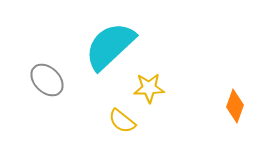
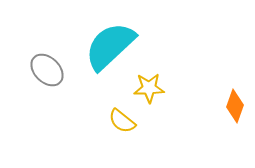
gray ellipse: moved 10 px up
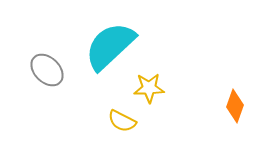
yellow semicircle: rotated 12 degrees counterclockwise
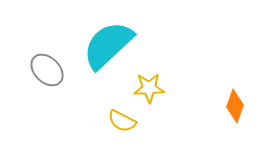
cyan semicircle: moved 2 px left, 1 px up
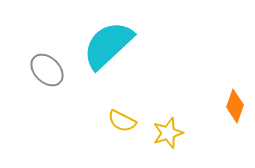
yellow star: moved 19 px right, 45 px down; rotated 16 degrees counterclockwise
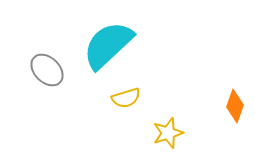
yellow semicircle: moved 4 px right, 23 px up; rotated 44 degrees counterclockwise
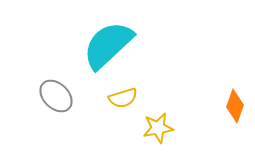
gray ellipse: moved 9 px right, 26 px down
yellow semicircle: moved 3 px left
yellow star: moved 10 px left, 5 px up; rotated 8 degrees clockwise
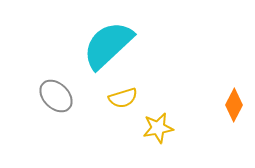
orange diamond: moved 1 px left, 1 px up; rotated 8 degrees clockwise
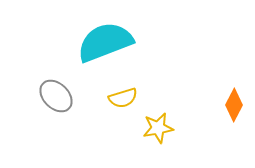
cyan semicircle: moved 3 px left, 3 px up; rotated 22 degrees clockwise
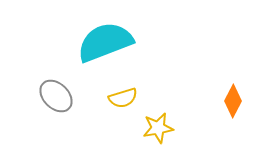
orange diamond: moved 1 px left, 4 px up
